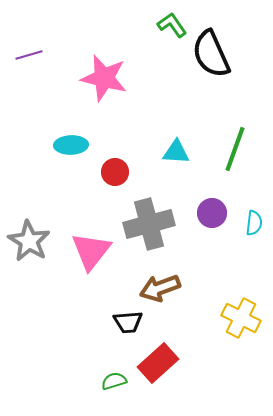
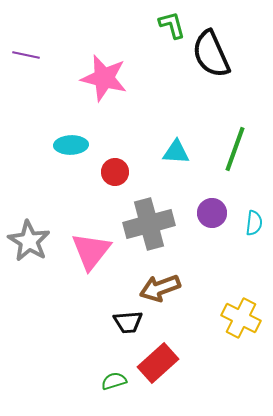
green L-shape: rotated 20 degrees clockwise
purple line: moved 3 px left; rotated 28 degrees clockwise
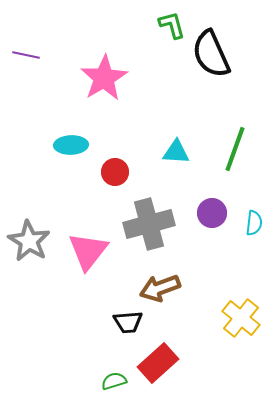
pink star: rotated 27 degrees clockwise
pink triangle: moved 3 px left
yellow cross: rotated 12 degrees clockwise
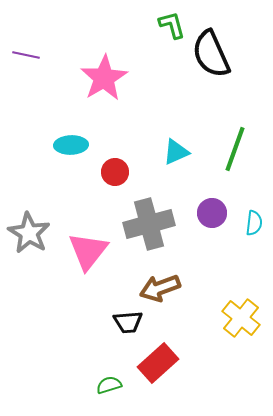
cyan triangle: rotated 28 degrees counterclockwise
gray star: moved 8 px up
green semicircle: moved 5 px left, 4 px down
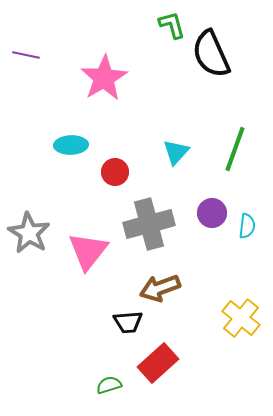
cyan triangle: rotated 24 degrees counterclockwise
cyan semicircle: moved 7 px left, 3 px down
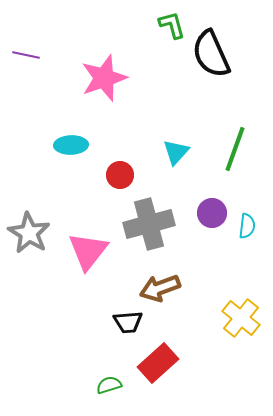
pink star: rotated 12 degrees clockwise
red circle: moved 5 px right, 3 px down
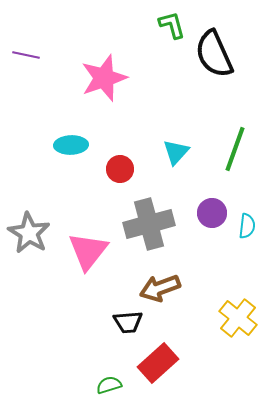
black semicircle: moved 3 px right
red circle: moved 6 px up
yellow cross: moved 3 px left
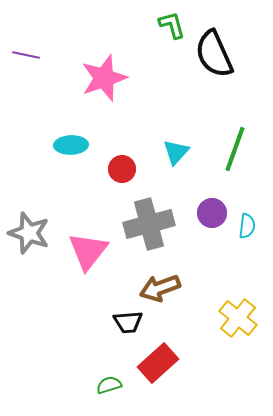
red circle: moved 2 px right
gray star: rotated 12 degrees counterclockwise
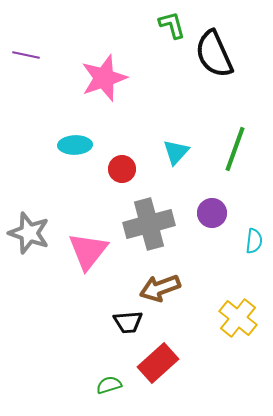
cyan ellipse: moved 4 px right
cyan semicircle: moved 7 px right, 15 px down
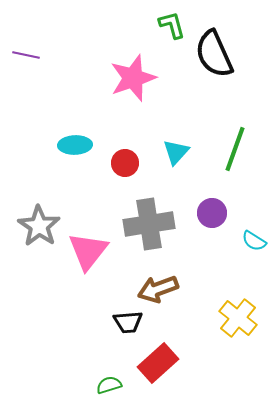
pink star: moved 29 px right
red circle: moved 3 px right, 6 px up
gray cross: rotated 6 degrees clockwise
gray star: moved 10 px right, 7 px up; rotated 15 degrees clockwise
cyan semicircle: rotated 115 degrees clockwise
brown arrow: moved 2 px left, 1 px down
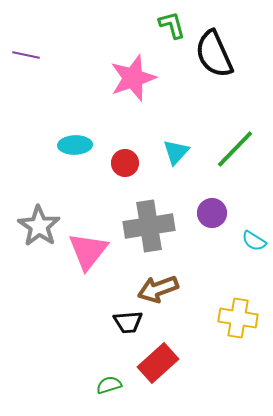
green line: rotated 24 degrees clockwise
gray cross: moved 2 px down
yellow cross: rotated 30 degrees counterclockwise
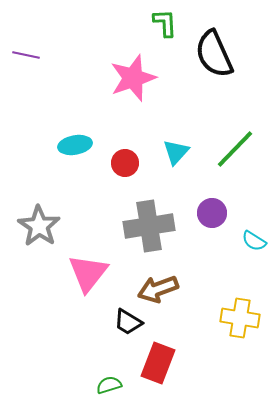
green L-shape: moved 7 px left, 2 px up; rotated 12 degrees clockwise
cyan ellipse: rotated 8 degrees counterclockwise
pink triangle: moved 22 px down
yellow cross: moved 2 px right
black trapezoid: rotated 36 degrees clockwise
red rectangle: rotated 27 degrees counterclockwise
